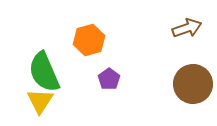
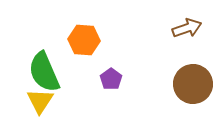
orange hexagon: moved 5 px left; rotated 20 degrees clockwise
purple pentagon: moved 2 px right
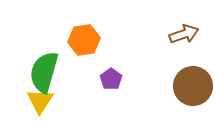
brown arrow: moved 3 px left, 6 px down
orange hexagon: rotated 12 degrees counterclockwise
green semicircle: rotated 39 degrees clockwise
brown circle: moved 2 px down
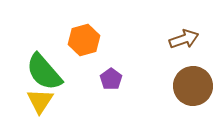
brown arrow: moved 5 px down
orange hexagon: rotated 8 degrees counterclockwise
green semicircle: rotated 57 degrees counterclockwise
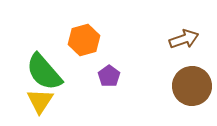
purple pentagon: moved 2 px left, 3 px up
brown circle: moved 1 px left
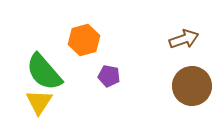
purple pentagon: rotated 25 degrees counterclockwise
yellow triangle: moved 1 px left, 1 px down
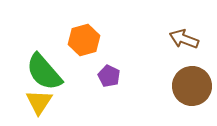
brown arrow: rotated 140 degrees counterclockwise
purple pentagon: rotated 15 degrees clockwise
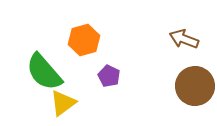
brown circle: moved 3 px right
yellow triangle: moved 24 px right, 1 px down; rotated 20 degrees clockwise
